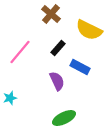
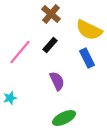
black rectangle: moved 8 px left, 3 px up
blue rectangle: moved 7 px right, 9 px up; rotated 36 degrees clockwise
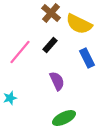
brown cross: moved 1 px up
yellow semicircle: moved 10 px left, 6 px up
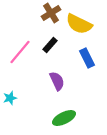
brown cross: rotated 18 degrees clockwise
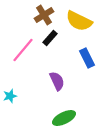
brown cross: moved 7 px left, 2 px down
yellow semicircle: moved 3 px up
black rectangle: moved 7 px up
pink line: moved 3 px right, 2 px up
cyan star: moved 2 px up
